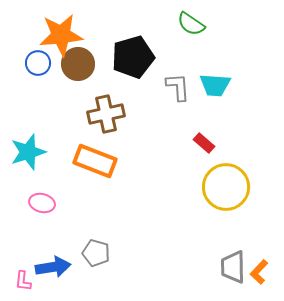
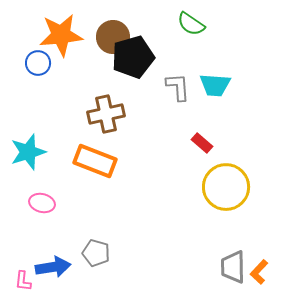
brown circle: moved 35 px right, 27 px up
red rectangle: moved 2 px left
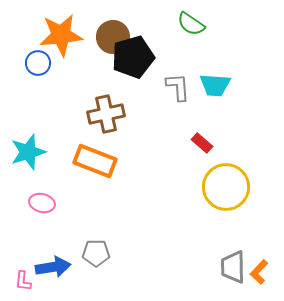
gray pentagon: rotated 16 degrees counterclockwise
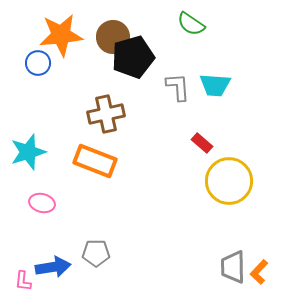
yellow circle: moved 3 px right, 6 px up
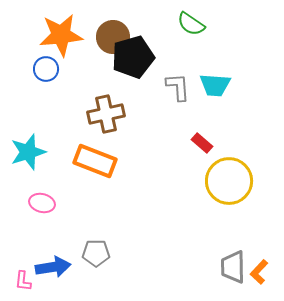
blue circle: moved 8 px right, 6 px down
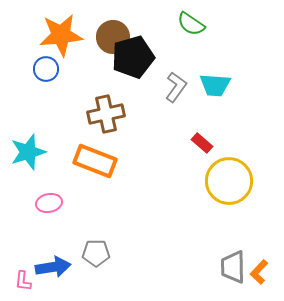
gray L-shape: moved 2 px left; rotated 40 degrees clockwise
pink ellipse: moved 7 px right; rotated 25 degrees counterclockwise
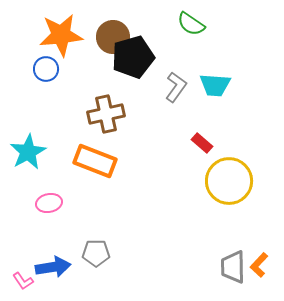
cyan star: rotated 12 degrees counterclockwise
orange L-shape: moved 7 px up
pink L-shape: rotated 40 degrees counterclockwise
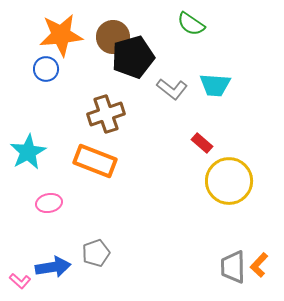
gray L-shape: moved 4 px left, 2 px down; rotated 92 degrees clockwise
brown cross: rotated 6 degrees counterclockwise
gray pentagon: rotated 20 degrees counterclockwise
pink L-shape: moved 3 px left; rotated 15 degrees counterclockwise
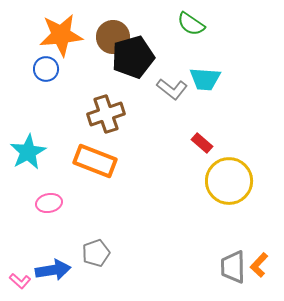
cyan trapezoid: moved 10 px left, 6 px up
blue arrow: moved 3 px down
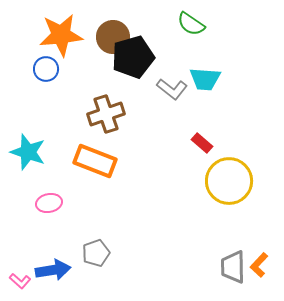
cyan star: rotated 24 degrees counterclockwise
